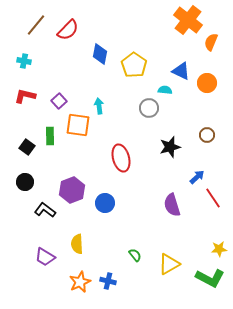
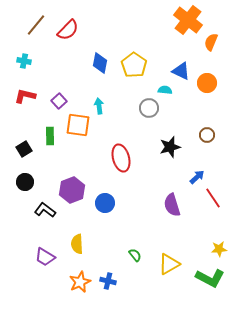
blue diamond: moved 9 px down
black square: moved 3 px left, 2 px down; rotated 21 degrees clockwise
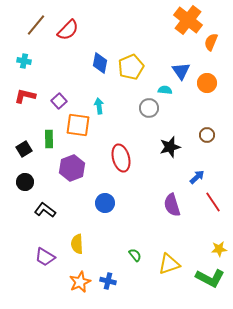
yellow pentagon: moved 3 px left, 2 px down; rotated 15 degrees clockwise
blue triangle: rotated 30 degrees clockwise
green rectangle: moved 1 px left, 3 px down
purple hexagon: moved 22 px up
red line: moved 4 px down
yellow triangle: rotated 10 degrees clockwise
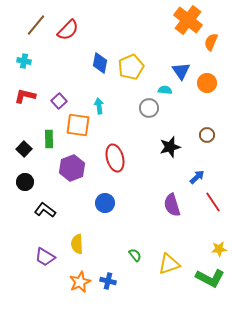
black square: rotated 14 degrees counterclockwise
red ellipse: moved 6 px left
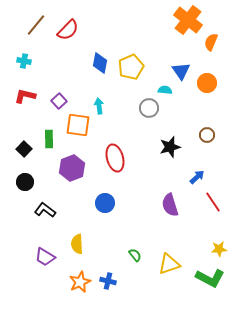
purple semicircle: moved 2 px left
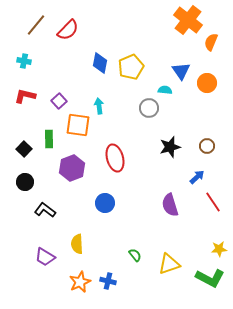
brown circle: moved 11 px down
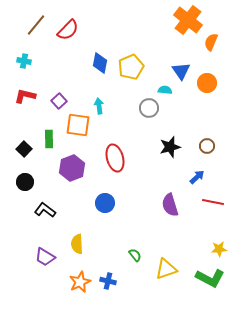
red line: rotated 45 degrees counterclockwise
yellow triangle: moved 3 px left, 5 px down
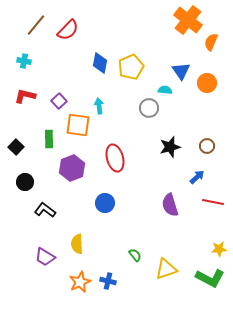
black square: moved 8 px left, 2 px up
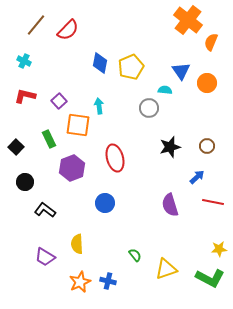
cyan cross: rotated 16 degrees clockwise
green rectangle: rotated 24 degrees counterclockwise
